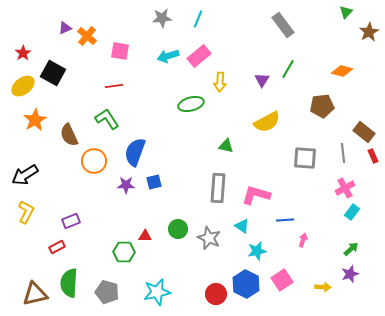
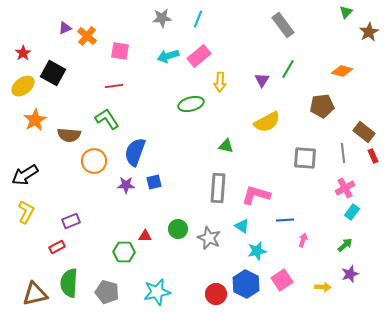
brown semicircle at (69, 135): rotated 60 degrees counterclockwise
green arrow at (351, 249): moved 6 px left, 4 px up
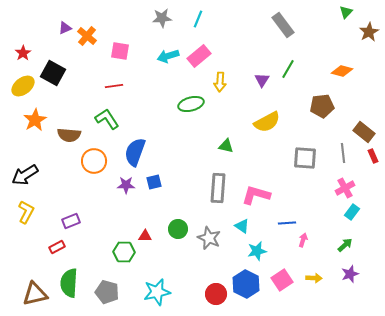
blue line at (285, 220): moved 2 px right, 3 px down
yellow arrow at (323, 287): moved 9 px left, 9 px up
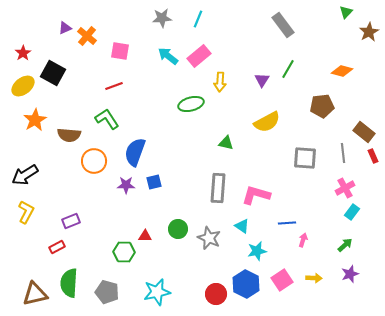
cyan arrow at (168, 56): rotated 55 degrees clockwise
red line at (114, 86): rotated 12 degrees counterclockwise
green triangle at (226, 146): moved 3 px up
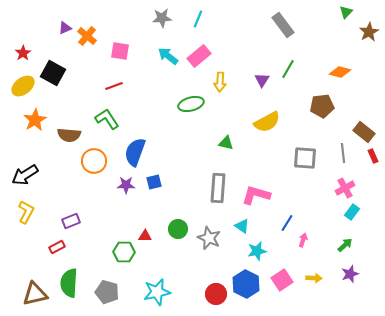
orange diamond at (342, 71): moved 2 px left, 1 px down
blue line at (287, 223): rotated 54 degrees counterclockwise
